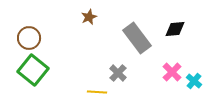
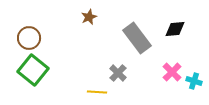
cyan cross: rotated 21 degrees counterclockwise
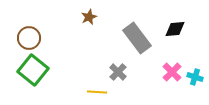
gray cross: moved 1 px up
cyan cross: moved 1 px right, 4 px up
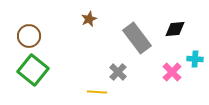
brown star: moved 2 px down
brown circle: moved 2 px up
cyan cross: moved 18 px up; rotated 14 degrees counterclockwise
